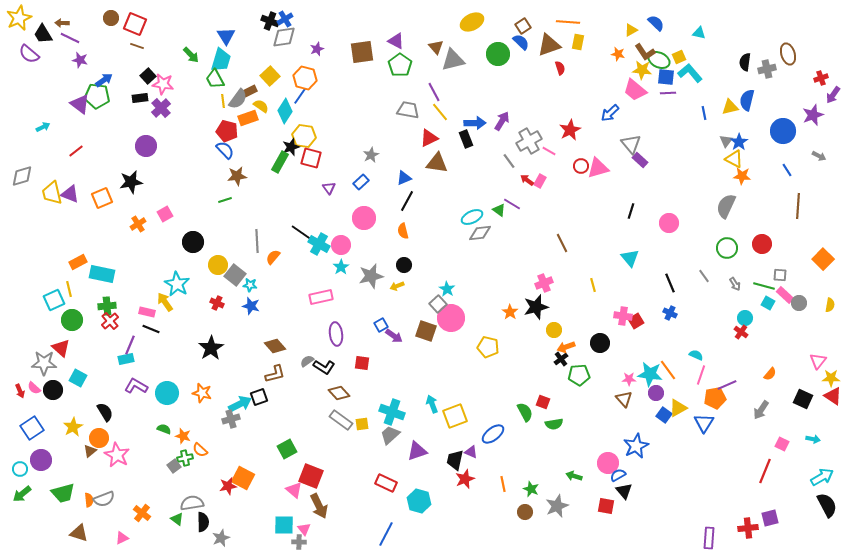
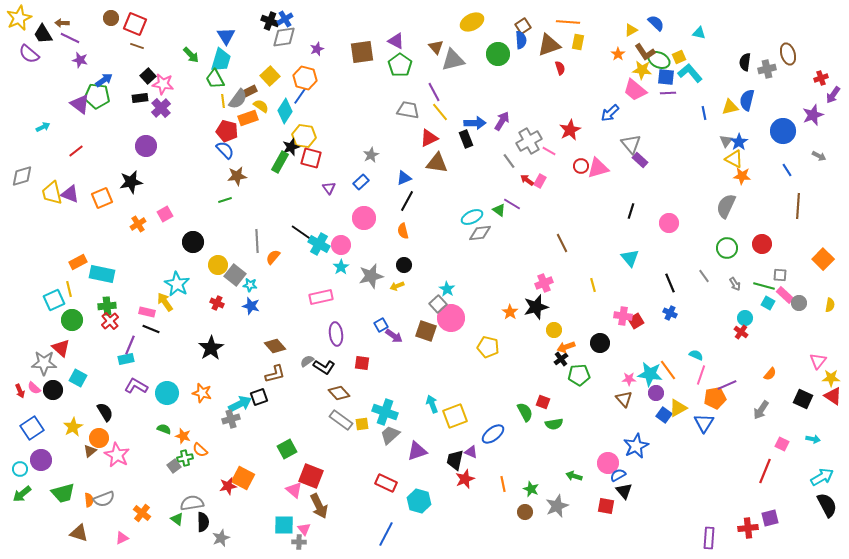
blue semicircle at (521, 42): moved 2 px up; rotated 42 degrees clockwise
orange star at (618, 54): rotated 24 degrees clockwise
cyan cross at (392, 412): moved 7 px left
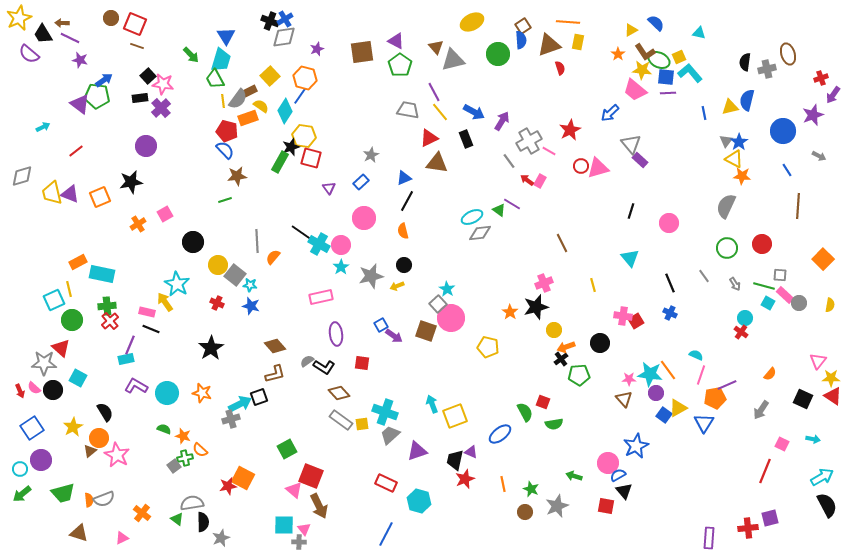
blue arrow at (475, 123): moved 1 px left, 11 px up; rotated 30 degrees clockwise
orange square at (102, 198): moved 2 px left, 1 px up
blue ellipse at (493, 434): moved 7 px right
